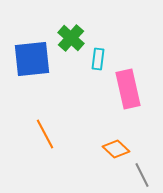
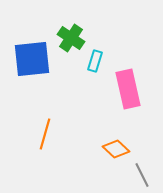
green cross: rotated 8 degrees counterclockwise
cyan rectangle: moved 3 px left, 2 px down; rotated 10 degrees clockwise
orange line: rotated 44 degrees clockwise
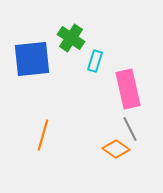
orange line: moved 2 px left, 1 px down
orange diamond: rotated 8 degrees counterclockwise
gray line: moved 12 px left, 46 px up
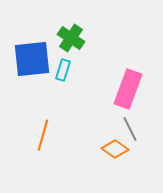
cyan rectangle: moved 32 px left, 9 px down
pink rectangle: rotated 33 degrees clockwise
orange diamond: moved 1 px left
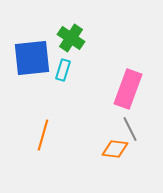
blue square: moved 1 px up
orange diamond: rotated 28 degrees counterclockwise
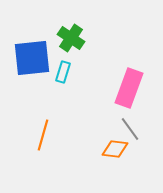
cyan rectangle: moved 2 px down
pink rectangle: moved 1 px right, 1 px up
gray line: rotated 10 degrees counterclockwise
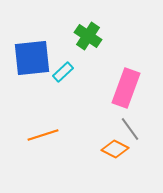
green cross: moved 17 px right, 2 px up
cyan rectangle: rotated 30 degrees clockwise
pink rectangle: moved 3 px left
orange line: rotated 56 degrees clockwise
orange diamond: rotated 20 degrees clockwise
